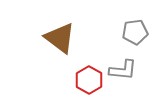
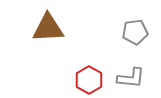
brown triangle: moved 12 px left, 10 px up; rotated 40 degrees counterclockwise
gray L-shape: moved 8 px right, 8 px down
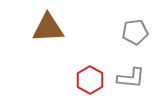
red hexagon: moved 1 px right
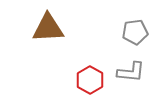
gray L-shape: moved 6 px up
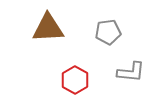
gray pentagon: moved 27 px left
red hexagon: moved 15 px left
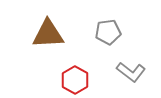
brown triangle: moved 6 px down
gray L-shape: rotated 32 degrees clockwise
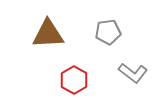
gray L-shape: moved 2 px right, 1 px down
red hexagon: moved 1 px left
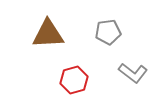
red hexagon: rotated 16 degrees clockwise
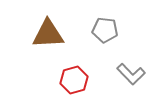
gray pentagon: moved 3 px left, 2 px up; rotated 15 degrees clockwise
gray L-shape: moved 2 px left, 1 px down; rotated 8 degrees clockwise
